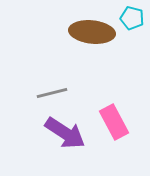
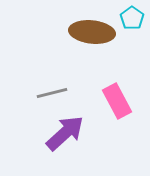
cyan pentagon: rotated 20 degrees clockwise
pink rectangle: moved 3 px right, 21 px up
purple arrow: rotated 75 degrees counterclockwise
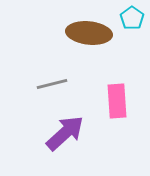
brown ellipse: moved 3 px left, 1 px down
gray line: moved 9 px up
pink rectangle: rotated 24 degrees clockwise
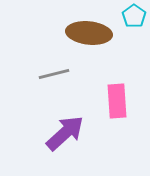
cyan pentagon: moved 2 px right, 2 px up
gray line: moved 2 px right, 10 px up
